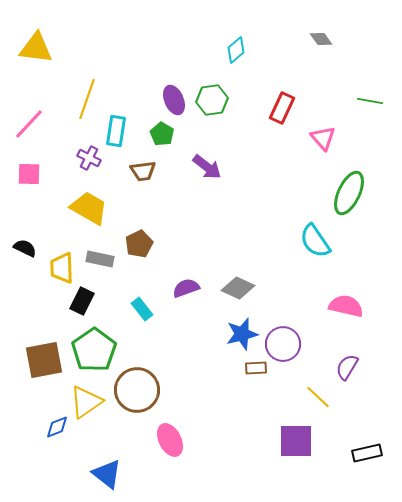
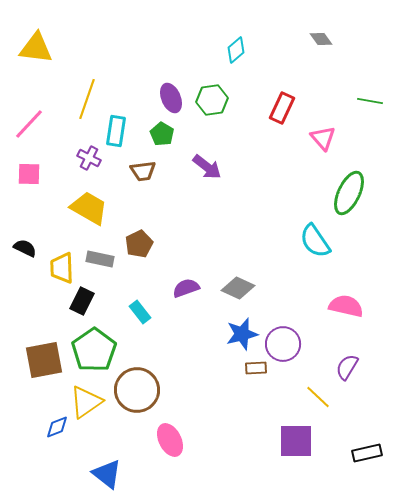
purple ellipse at (174, 100): moved 3 px left, 2 px up
cyan rectangle at (142, 309): moved 2 px left, 3 px down
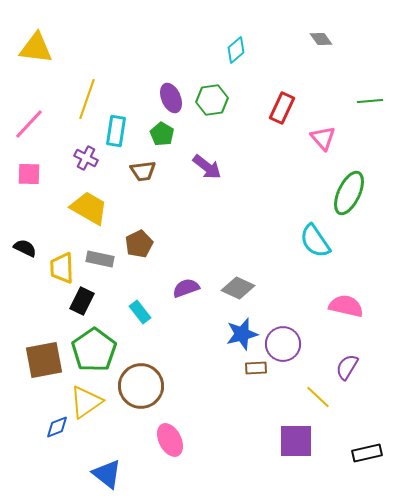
green line at (370, 101): rotated 15 degrees counterclockwise
purple cross at (89, 158): moved 3 px left
brown circle at (137, 390): moved 4 px right, 4 px up
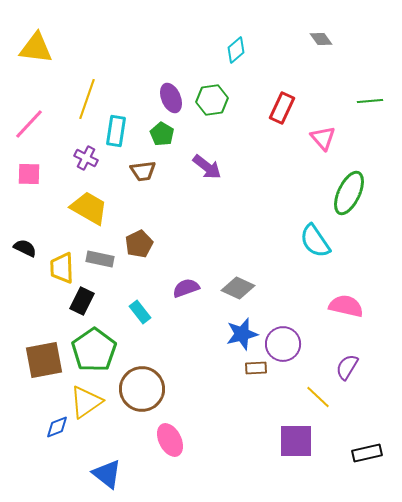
brown circle at (141, 386): moved 1 px right, 3 px down
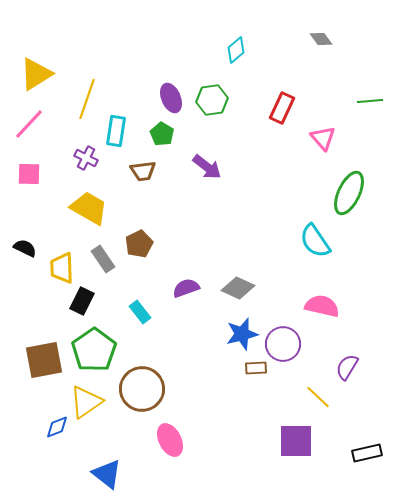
yellow triangle at (36, 48): moved 26 px down; rotated 39 degrees counterclockwise
gray rectangle at (100, 259): moved 3 px right; rotated 44 degrees clockwise
pink semicircle at (346, 306): moved 24 px left
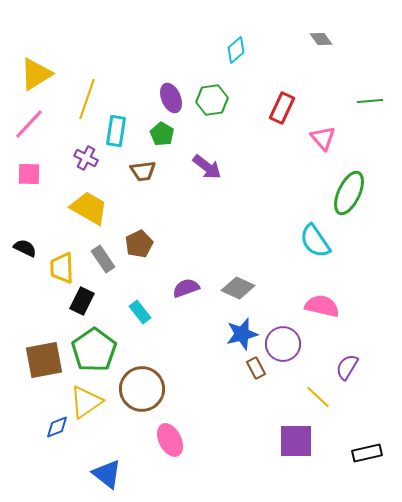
brown rectangle at (256, 368): rotated 65 degrees clockwise
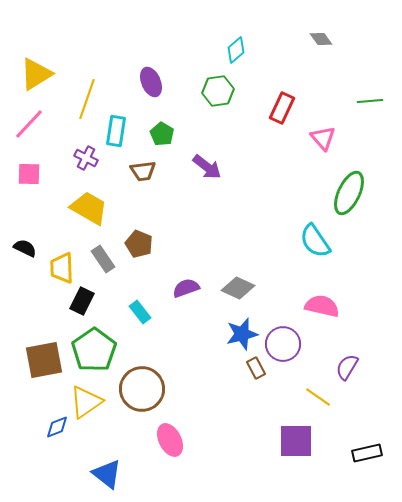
purple ellipse at (171, 98): moved 20 px left, 16 px up
green hexagon at (212, 100): moved 6 px right, 9 px up
brown pentagon at (139, 244): rotated 24 degrees counterclockwise
yellow line at (318, 397): rotated 8 degrees counterclockwise
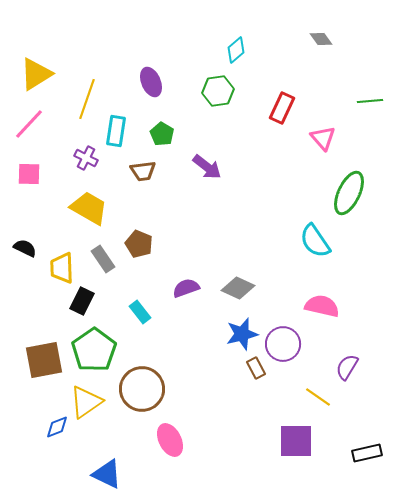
blue triangle at (107, 474): rotated 12 degrees counterclockwise
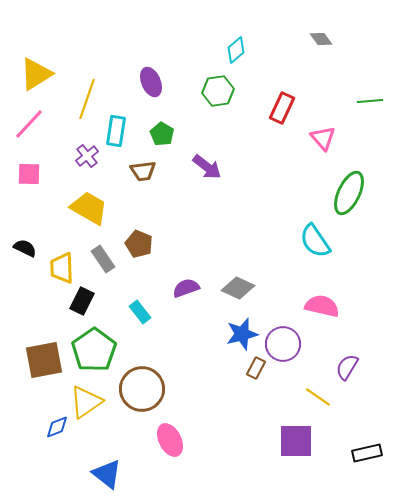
purple cross at (86, 158): moved 1 px right, 2 px up; rotated 25 degrees clockwise
brown rectangle at (256, 368): rotated 55 degrees clockwise
blue triangle at (107, 474): rotated 12 degrees clockwise
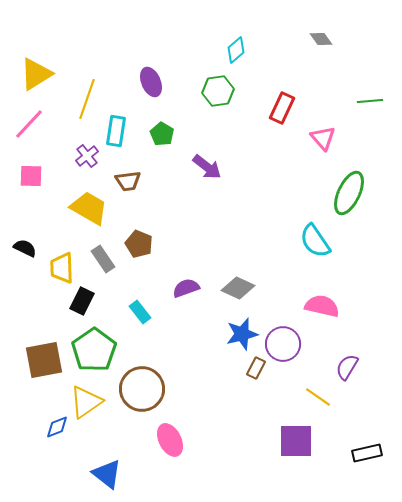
brown trapezoid at (143, 171): moved 15 px left, 10 px down
pink square at (29, 174): moved 2 px right, 2 px down
